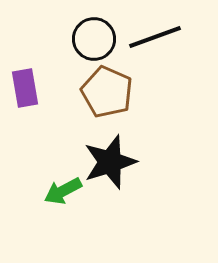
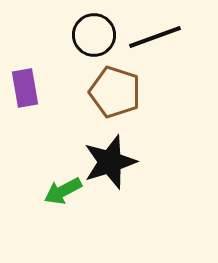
black circle: moved 4 px up
brown pentagon: moved 8 px right; rotated 6 degrees counterclockwise
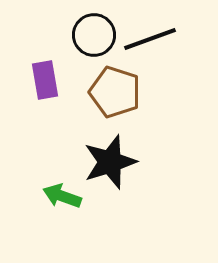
black line: moved 5 px left, 2 px down
purple rectangle: moved 20 px right, 8 px up
green arrow: moved 1 px left, 5 px down; rotated 48 degrees clockwise
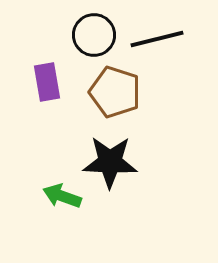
black line: moved 7 px right; rotated 6 degrees clockwise
purple rectangle: moved 2 px right, 2 px down
black star: rotated 20 degrees clockwise
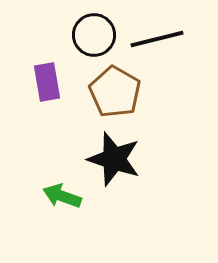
brown pentagon: rotated 12 degrees clockwise
black star: moved 4 px right, 3 px up; rotated 16 degrees clockwise
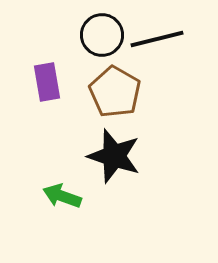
black circle: moved 8 px right
black star: moved 3 px up
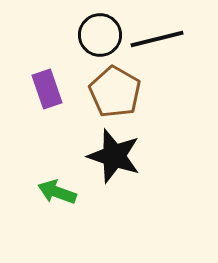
black circle: moved 2 px left
purple rectangle: moved 7 px down; rotated 9 degrees counterclockwise
green arrow: moved 5 px left, 4 px up
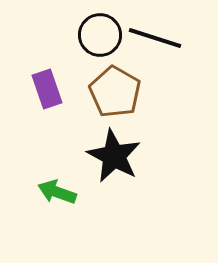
black line: moved 2 px left, 1 px up; rotated 32 degrees clockwise
black star: rotated 10 degrees clockwise
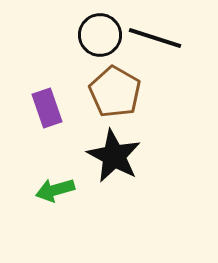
purple rectangle: moved 19 px down
green arrow: moved 2 px left, 2 px up; rotated 36 degrees counterclockwise
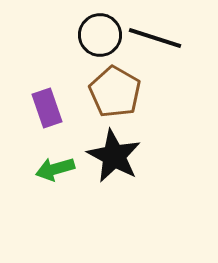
green arrow: moved 21 px up
